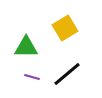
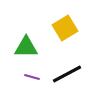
black line: rotated 12 degrees clockwise
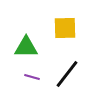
yellow square: rotated 30 degrees clockwise
black line: rotated 24 degrees counterclockwise
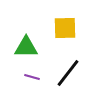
black line: moved 1 px right, 1 px up
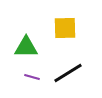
black line: rotated 20 degrees clockwise
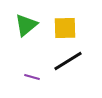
green triangle: moved 22 px up; rotated 40 degrees counterclockwise
black line: moved 12 px up
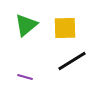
black line: moved 4 px right
purple line: moved 7 px left
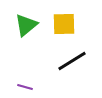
yellow square: moved 1 px left, 4 px up
purple line: moved 10 px down
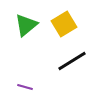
yellow square: rotated 30 degrees counterclockwise
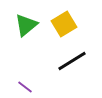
purple line: rotated 21 degrees clockwise
